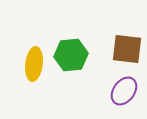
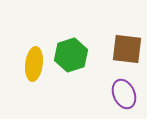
green hexagon: rotated 12 degrees counterclockwise
purple ellipse: moved 3 px down; rotated 60 degrees counterclockwise
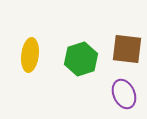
green hexagon: moved 10 px right, 4 px down
yellow ellipse: moved 4 px left, 9 px up
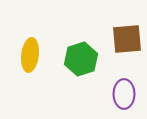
brown square: moved 10 px up; rotated 12 degrees counterclockwise
purple ellipse: rotated 24 degrees clockwise
